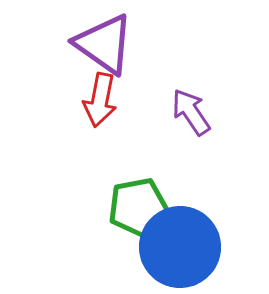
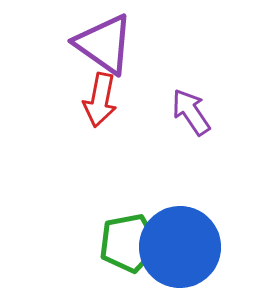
green pentagon: moved 9 px left, 36 px down
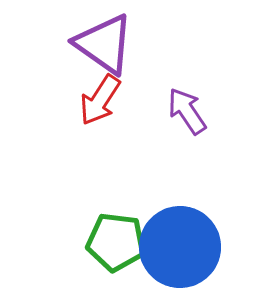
red arrow: rotated 22 degrees clockwise
purple arrow: moved 4 px left, 1 px up
green pentagon: moved 13 px left, 1 px up; rotated 18 degrees clockwise
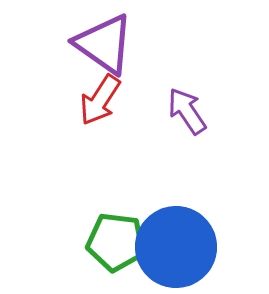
blue circle: moved 4 px left
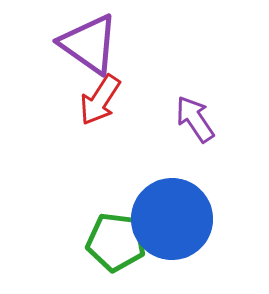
purple triangle: moved 15 px left
purple arrow: moved 8 px right, 8 px down
blue circle: moved 4 px left, 28 px up
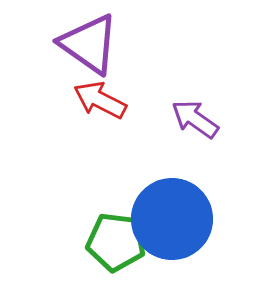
red arrow: rotated 84 degrees clockwise
purple arrow: rotated 21 degrees counterclockwise
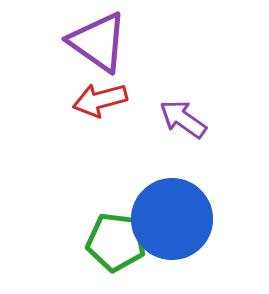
purple triangle: moved 9 px right, 2 px up
red arrow: rotated 42 degrees counterclockwise
purple arrow: moved 12 px left
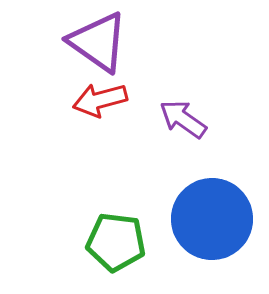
blue circle: moved 40 px right
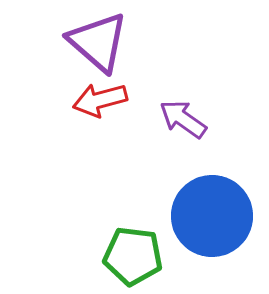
purple triangle: rotated 6 degrees clockwise
blue circle: moved 3 px up
green pentagon: moved 17 px right, 14 px down
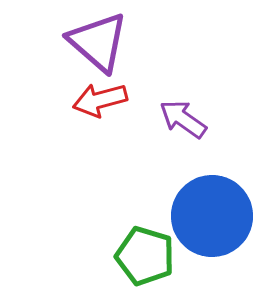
green pentagon: moved 12 px right; rotated 10 degrees clockwise
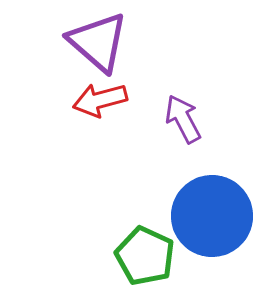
purple arrow: rotated 27 degrees clockwise
green pentagon: rotated 8 degrees clockwise
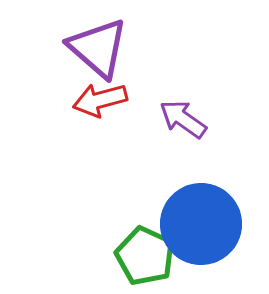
purple triangle: moved 6 px down
purple arrow: rotated 27 degrees counterclockwise
blue circle: moved 11 px left, 8 px down
